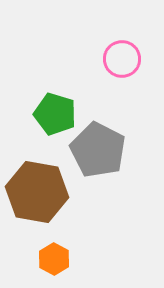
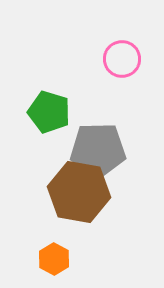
green pentagon: moved 6 px left, 2 px up
gray pentagon: rotated 28 degrees counterclockwise
brown hexagon: moved 42 px right
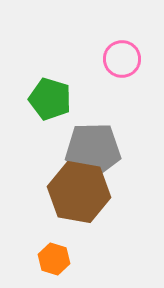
green pentagon: moved 1 px right, 13 px up
gray pentagon: moved 5 px left
orange hexagon: rotated 12 degrees counterclockwise
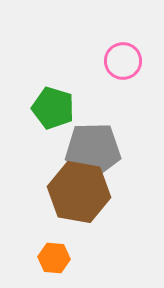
pink circle: moved 1 px right, 2 px down
green pentagon: moved 3 px right, 9 px down
orange hexagon: moved 1 px up; rotated 12 degrees counterclockwise
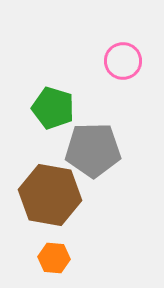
brown hexagon: moved 29 px left, 3 px down
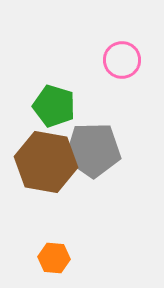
pink circle: moved 1 px left, 1 px up
green pentagon: moved 1 px right, 2 px up
brown hexagon: moved 4 px left, 33 px up
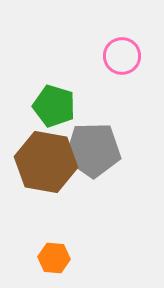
pink circle: moved 4 px up
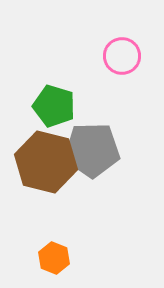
gray pentagon: moved 1 px left
brown hexagon: rotated 4 degrees clockwise
orange hexagon: rotated 16 degrees clockwise
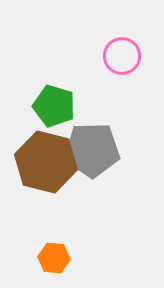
orange hexagon: rotated 16 degrees counterclockwise
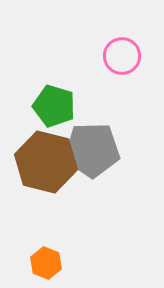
orange hexagon: moved 8 px left, 5 px down; rotated 16 degrees clockwise
